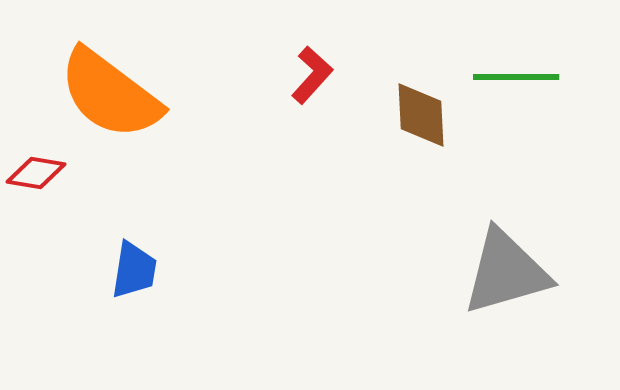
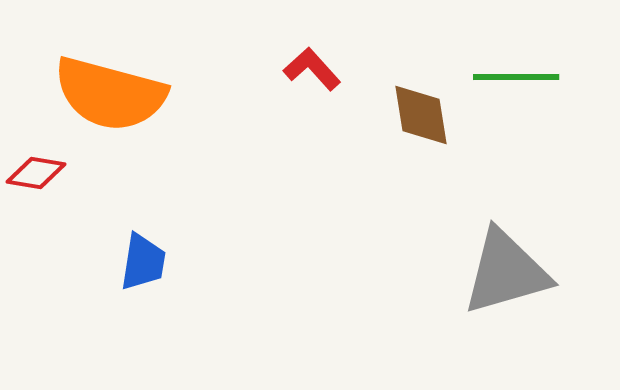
red L-shape: moved 6 px up; rotated 84 degrees counterclockwise
orange semicircle: rotated 22 degrees counterclockwise
brown diamond: rotated 6 degrees counterclockwise
blue trapezoid: moved 9 px right, 8 px up
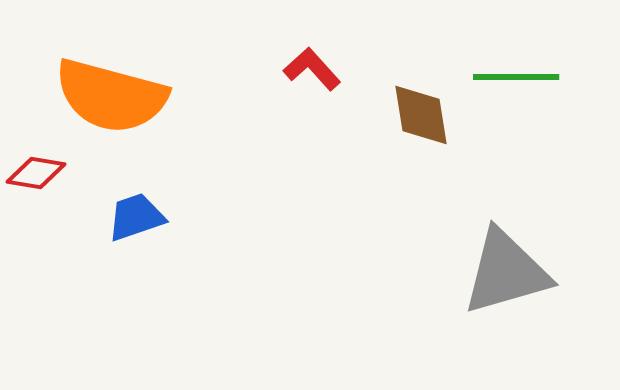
orange semicircle: moved 1 px right, 2 px down
blue trapezoid: moved 7 px left, 45 px up; rotated 118 degrees counterclockwise
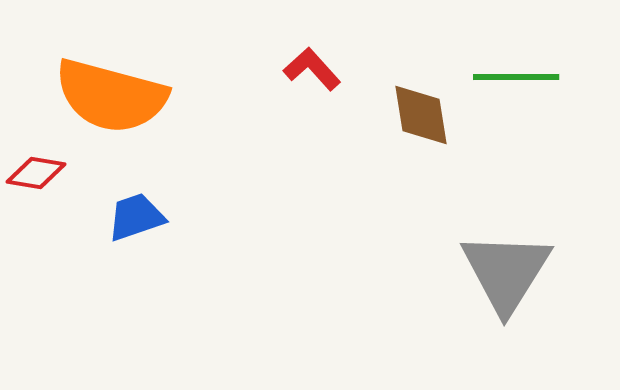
gray triangle: rotated 42 degrees counterclockwise
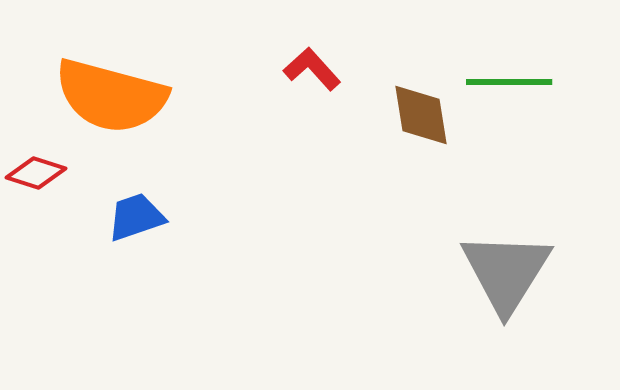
green line: moved 7 px left, 5 px down
red diamond: rotated 8 degrees clockwise
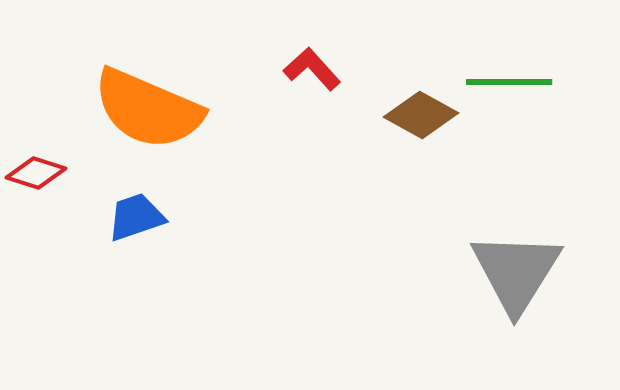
orange semicircle: moved 37 px right, 13 px down; rotated 8 degrees clockwise
brown diamond: rotated 52 degrees counterclockwise
gray triangle: moved 10 px right
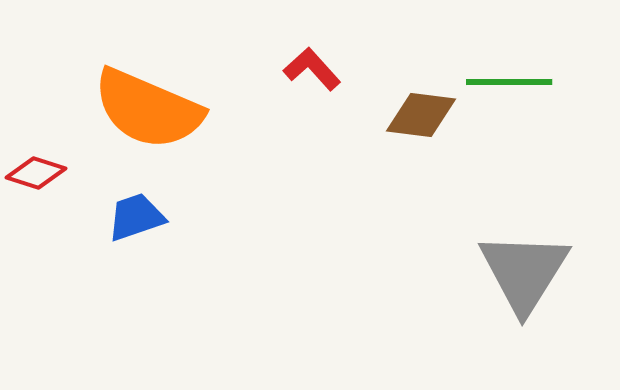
brown diamond: rotated 22 degrees counterclockwise
gray triangle: moved 8 px right
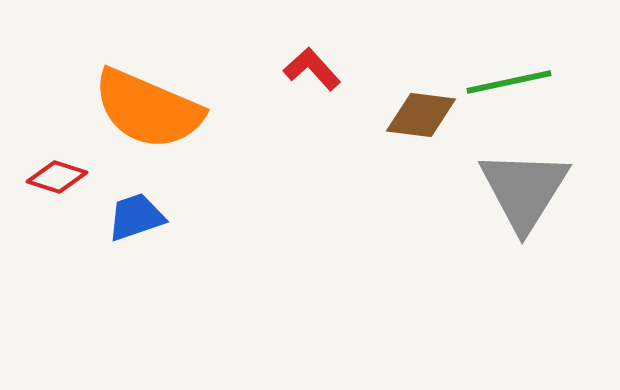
green line: rotated 12 degrees counterclockwise
red diamond: moved 21 px right, 4 px down
gray triangle: moved 82 px up
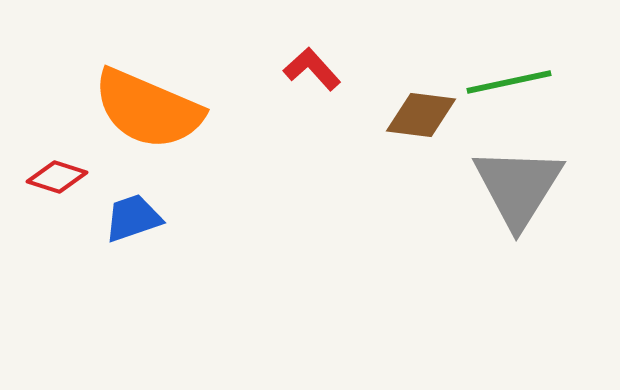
gray triangle: moved 6 px left, 3 px up
blue trapezoid: moved 3 px left, 1 px down
